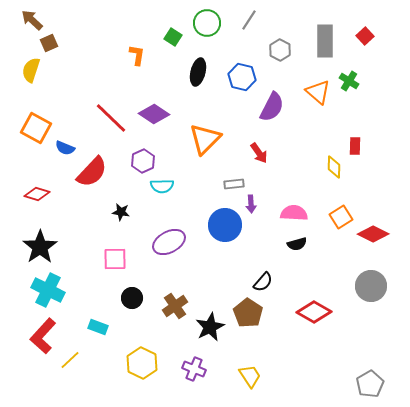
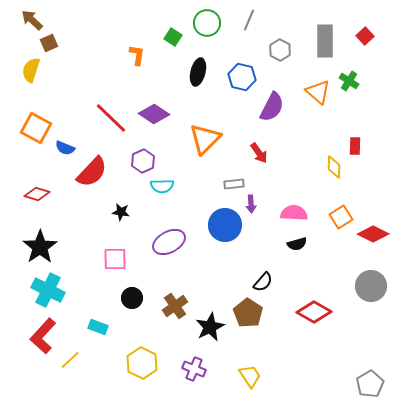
gray line at (249, 20): rotated 10 degrees counterclockwise
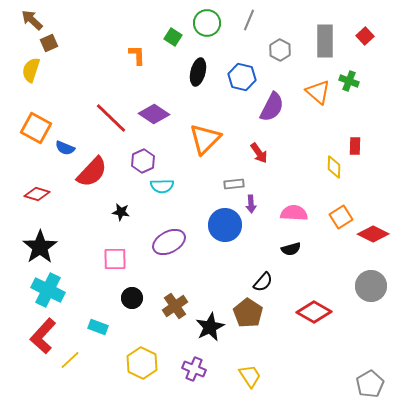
orange L-shape at (137, 55): rotated 10 degrees counterclockwise
green cross at (349, 81): rotated 12 degrees counterclockwise
black semicircle at (297, 244): moved 6 px left, 5 px down
